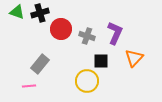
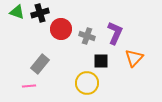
yellow circle: moved 2 px down
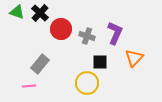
black cross: rotated 30 degrees counterclockwise
black square: moved 1 px left, 1 px down
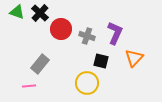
black square: moved 1 px right, 1 px up; rotated 14 degrees clockwise
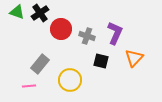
black cross: rotated 12 degrees clockwise
yellow circle: moved 17 px left, 3 px up
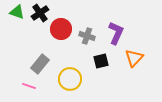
purple L-shape: moved 1 px right
black square: rotated 28 degrees counterclockwise
yellow circle: moved 1 px up
pink line: rotated 24 degrees clockwise
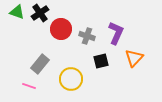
yellow circle: moved 1 px right
